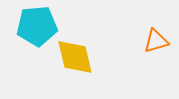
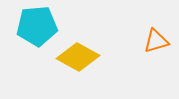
yellow diamond: moved 3 px right; rotated 48 degrees counterclockwise
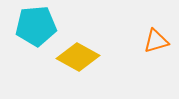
cyan pentagon: moved 1 px left
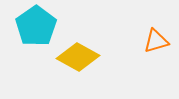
cyan pentagon: rotated 30 degrees counterclockwise
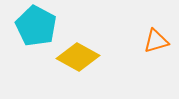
cyan pentagon: rotated 9 degrees counterclockwise
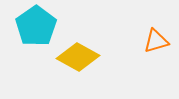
cyan pentagon: rotated 9 degrees clockwise
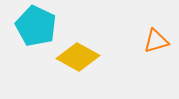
cyan pentagon: rotated 12 degrees counterclockwise
